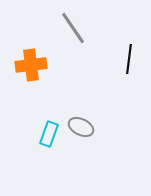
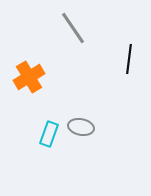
orange cross: moved 2 px left, 12 px down; rotated 24 degrees counterclockwise
gray ellipse: rotated 15 degrees counterclockwise
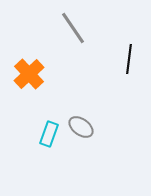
orange cross: moved 3 px up; rotated 12 degrees counterclockwise
gray ellipse: rotated 25 degrees clockwise
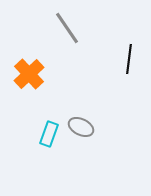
gray line: moved 6 px left
gray ellipse: rotated 10 degrees counterclockwise
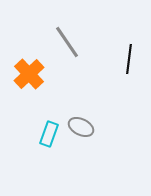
gray line: moved 14 px down
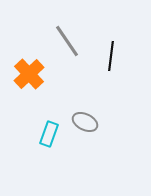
gray line: moved 1 px up
black line: moved 18 px left, 3 px up
gray ellipse: moved 4 px right, 5 px up
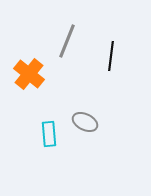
gray line: rotated 56 degrees clockwise
orange cross: rotated 8 degrees counterclockwise
cyan rectangle: rotated 25 degrees counterclockwise
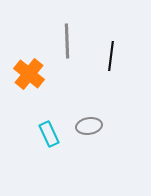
gray line: rotated 24 degrees counterclockwise
gray ellipse: moved 4 px right, 4 px down; rotated 35 degrees counterclockwise
cyan rectangle: rotated 20 degrees counterclockwise
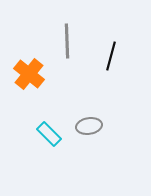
black line: rotated 8 degrees clockwise
cyan rectangle: rotated 20 degrees counterclockwise
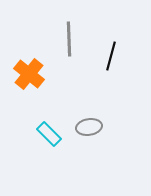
gray line: moved 2 px right, 2 px up
gray ellipse: moved 1 px down
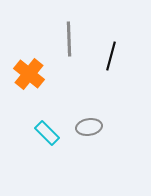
cyan rectangle: moved 2 px left, 1 px up
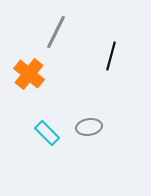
gray line: moved 13 px left, 7 px up; rotated 28 degrees clockwise
